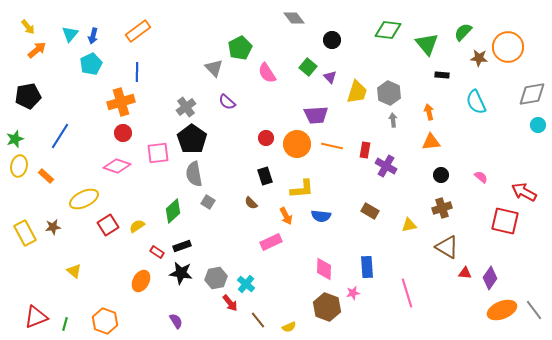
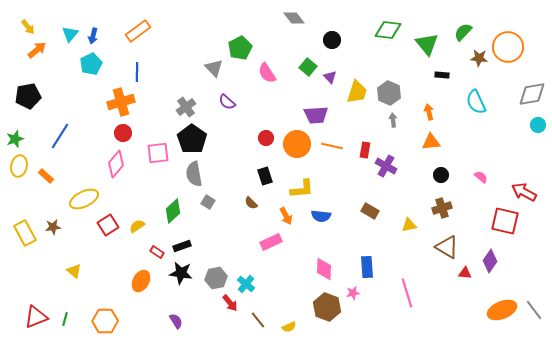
pink diamond at (117, 166): moved 1 px left, 2 px up; rotated 68 degrees counterclockwise
purple diamond at (490, 278): moved 17 px up
orange hexagon at (105, 321): rotated 20 degrees counterclockwise
green line at (65, 324): moved 5 px up
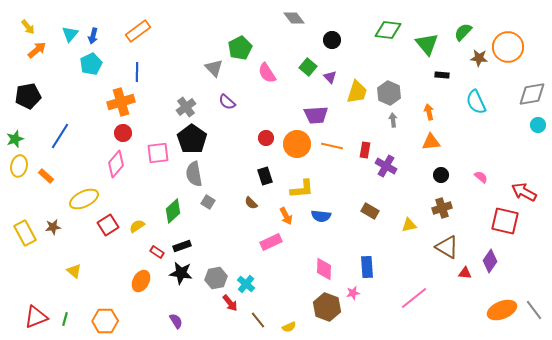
pink line at (407, 293): moved 7 px right, 5 px down; rotated 68 degrees clockwise
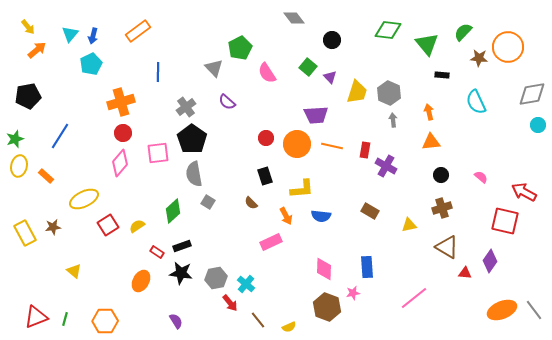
blue line at (137, 72): moved 21 px right
pink diamond at (116, 164): moved 4 px right, 1 px up
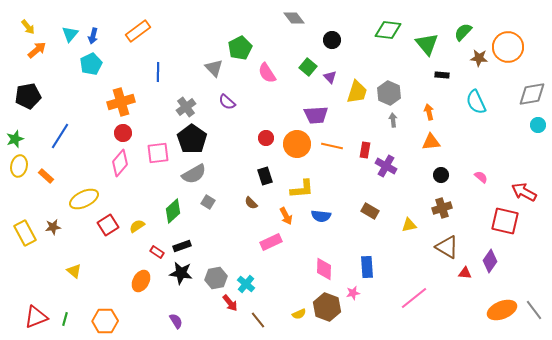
gray semicircle at (194, 174): rotated 110 degrees counterclockwise
yellow semicircle at (289, 327): moved 10 px right, 13 px up
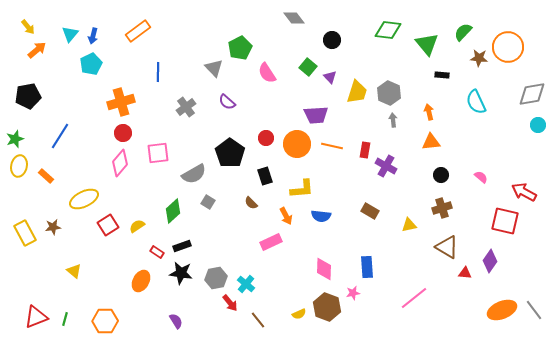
black pentagon at (192, 139): moved 38 px right, 14 px down
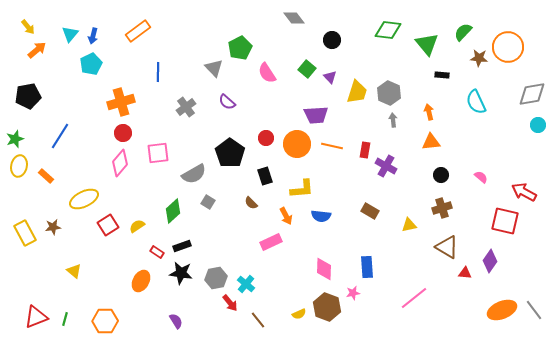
green square at (308, 67): moved 1 px left, 2 px down
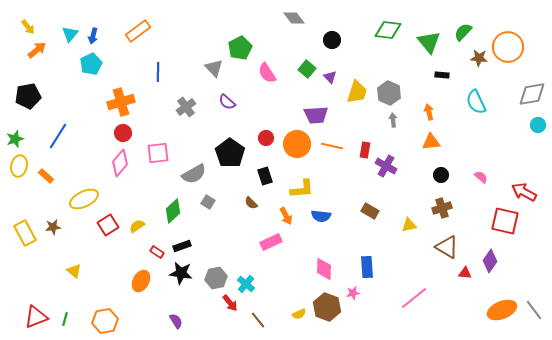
green triangle at (427, 44): moved 2 px right, 2 px up
blue line at (60, 136): moved 2 px left
orange hexagon at (105, 321): rotated 10 degrees counterclockwise
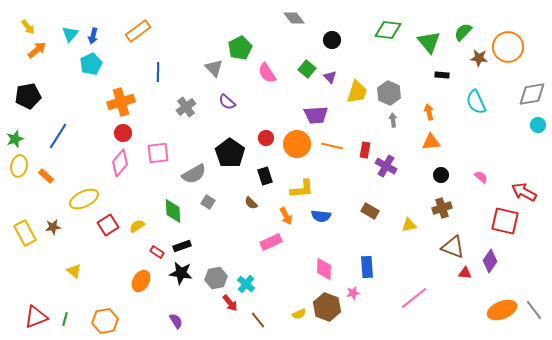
green diamond at (173, 211): rotated 50 degrees counterclockwise
brown triangle at (447, 247): moved 6 px right; rotated 10 degrees counterclockwise
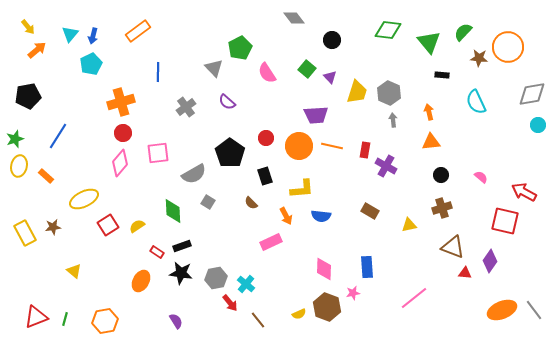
orange circle at (297, 144): moved 2 px right, 2 px down
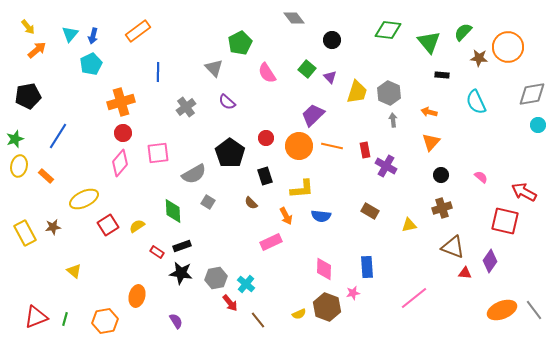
green pentagon at (240, 48): moved 5 px up
orange arrow at (429, 112): rotated 63 degrees counterclockwise
purple trapezoid at (316, 115): moved 3 px left; rotated 140 degrees clockwise
orange triangle at (431, 142): rotated 42 degrees counterclockwise
red rectangle at (365, 150): rotated 21 degrees counterclockwise
orange ellipse at (141, 281): moved 4 px left, 15 px down; rotated 15 degrees counterclockwise
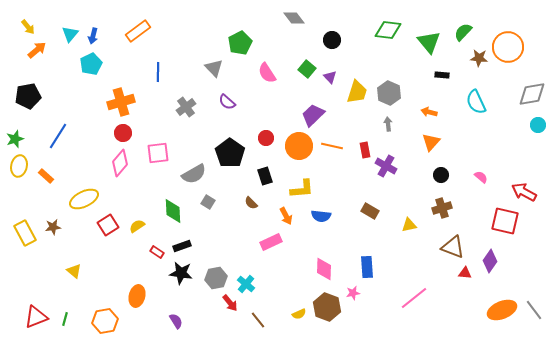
gray arrow at (393, 120): moved 5 px left, 4 px down
